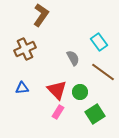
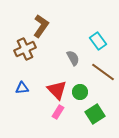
brown L-shape: moved 11 px down
cyan rectangle: moved 1 px left, 1 px up
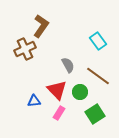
gray semicircle: moved 5 px left, 7 px down
brown line: moved 5 px left, 4 px down
blue triangle: moved 12 px right, 13 px down
pink rectangle: moved 1 px right, 1 px down
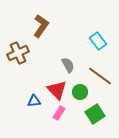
brown cross: moved 7 px left, 4 px down
brown line: moved 2 px right
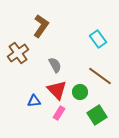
cyan rectangle: moved 2 px up
brown cross: rotated 10 degrees counterclockwise
gray semicircle: moved 13 px left
green square: moved 2 px right, 1 px down
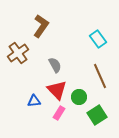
brown line: rotated 30 degrees clockwise
green circle: moved 1 px left, 5 px down
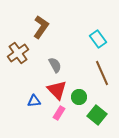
brown L-shape: moved 1 px down
brown line: moved 2 px right, 3 px up
green square: rotated 18 degrees counterclockwise
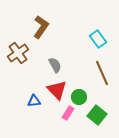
pink rectangle: moved 9 px right
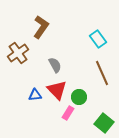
blue triangle: moved 1 px right, 6 px up
green square: moved 7 px right, 8 px down
